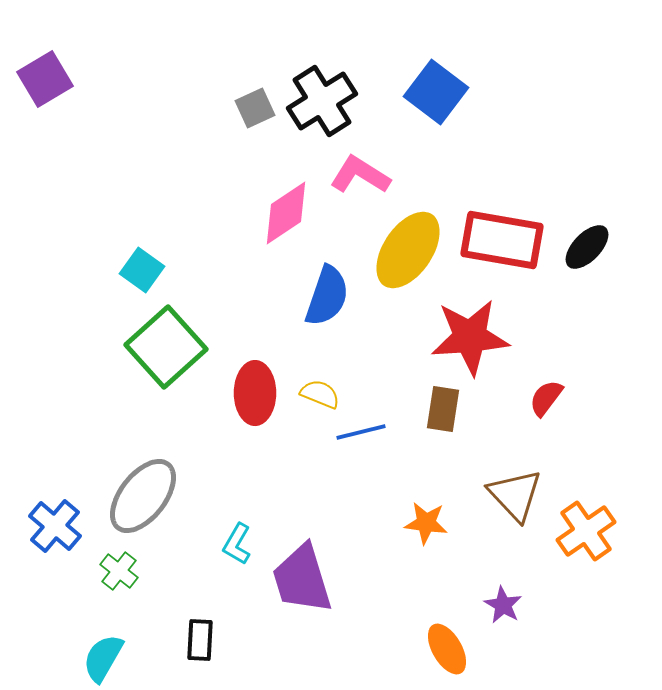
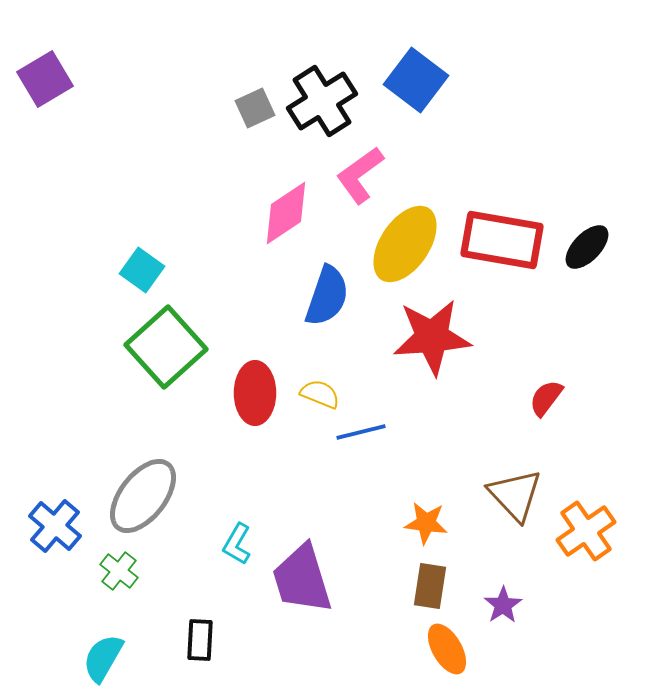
blue square: moved 20 px left, 12 px up
pink L-shape: rotated 68 degrees counterclockwise
yellow ellipse: moved 3 px left, 6 px up
red star: moved 38 px left
brown rectangle: moved 13 px left, 177 px down
purple star: rotated 9 degrees clockwise
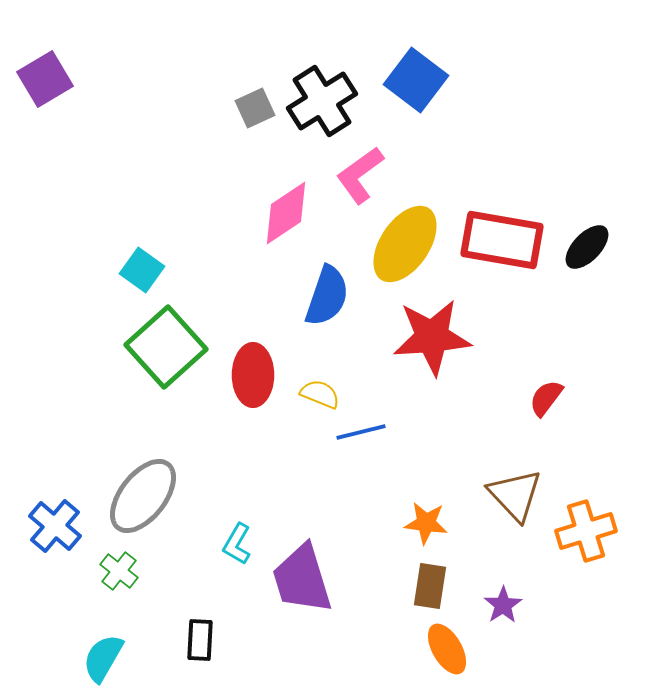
red ellipse: moved 2 px left, 18 px up
orange cross: rotated 18 degrees clockwise
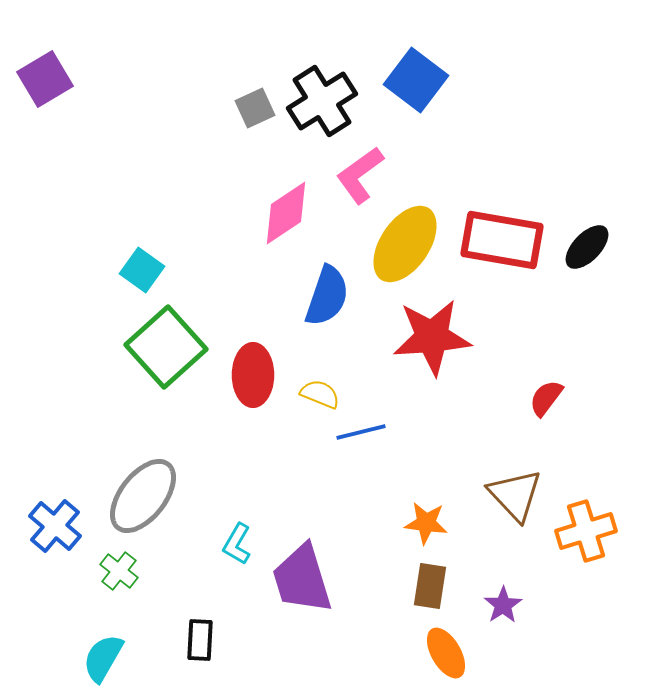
orange ellipse: moved 1 px left, 4 px down
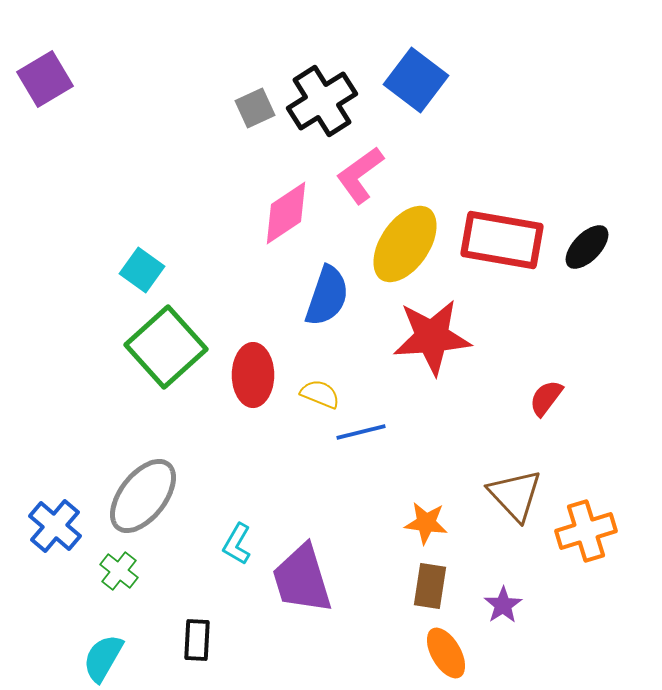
black rectangle: moved 3 px left
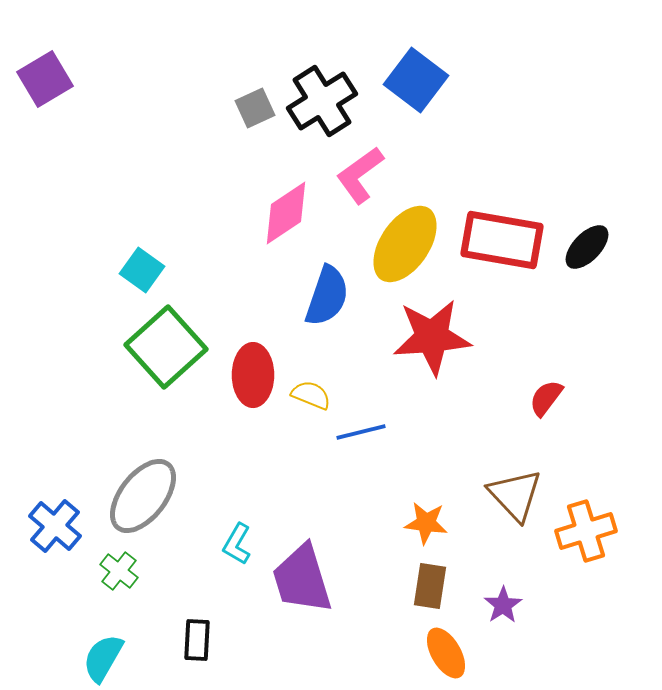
yellow semicircle: moved 9 px left, 1 px down
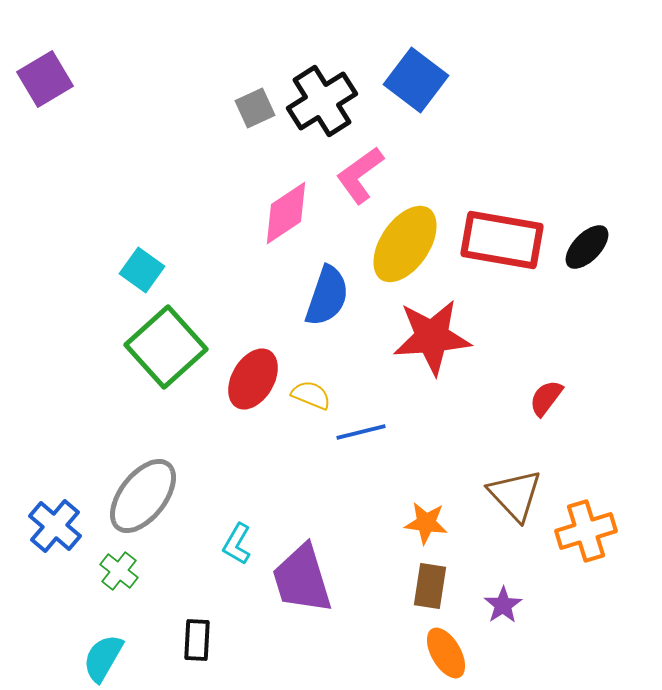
red ellipse: moved 4 px down; rotated 30 degrees clockwise
